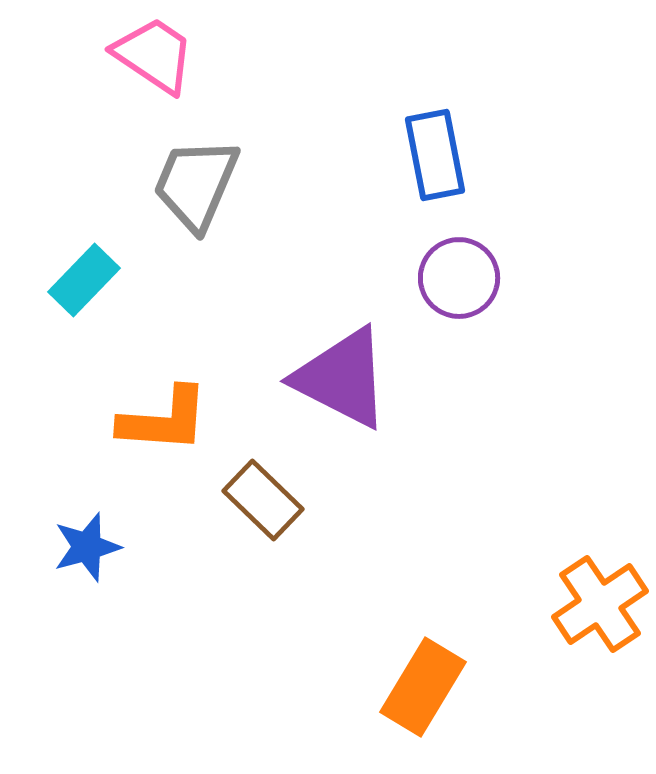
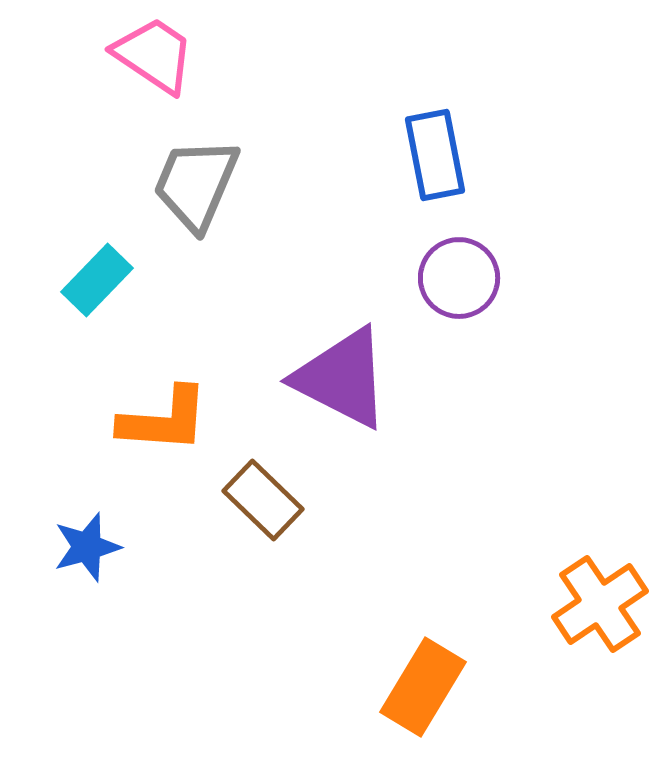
cyan rectangle: moved 13 px right
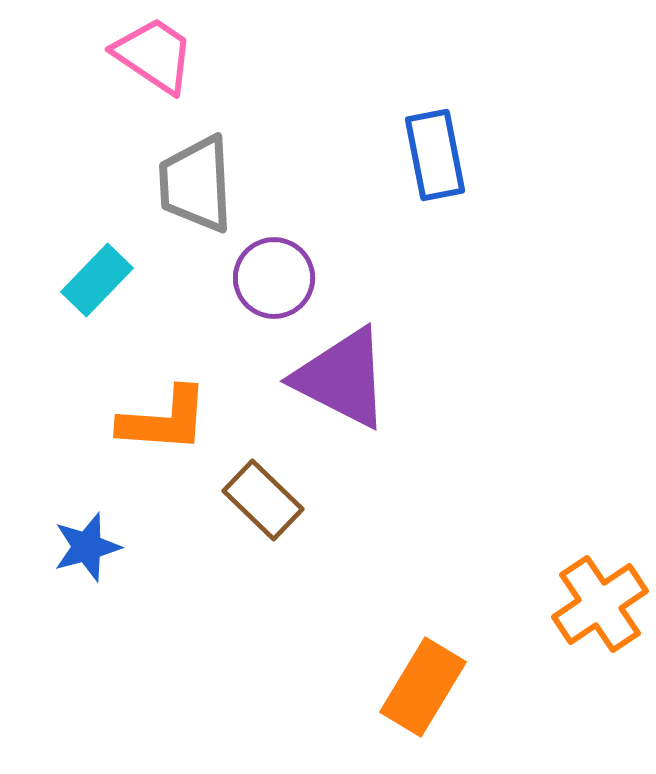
gray trapezoid: rotated 26 degrees counterclockwise
purple circle: moved 185 px left
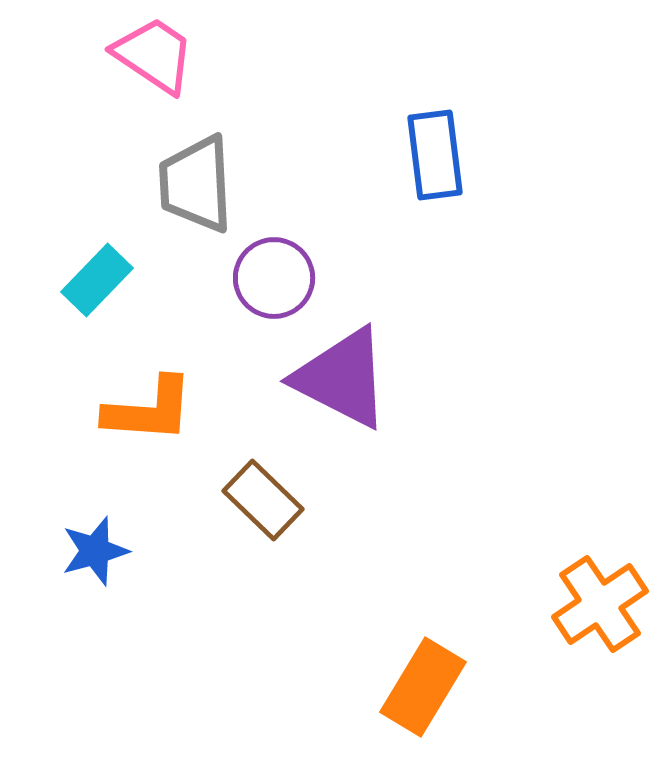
blue rectangle: rotated 4 degrees clockwise
orange L-shape: moved 15 px left, 10 px up
blue star: moved 8 px right, 4 px down
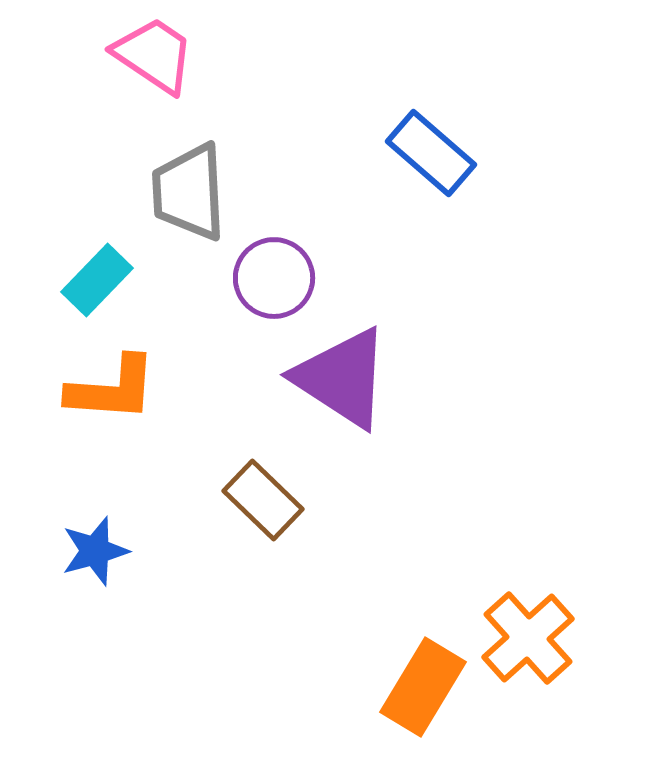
blue rectangle: moved 4 px left, 2 px up; rotated 42 degrees counterclockwise
gray trapezoid: moved 7 px left, 8 px down
purple triangle: rotated 6 degrees clockwise
orange L-shape: moved 37 px left, 21 px up
orange cross: moved 72 px left, 34 px down; rotated 8 degrees counterclockwise
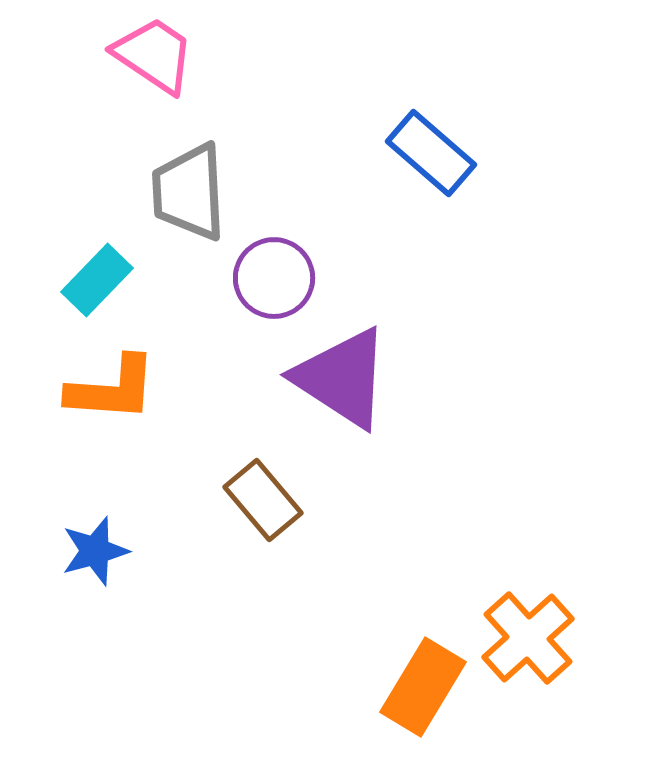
brown rectangle: rotated 6 degrees clockwise
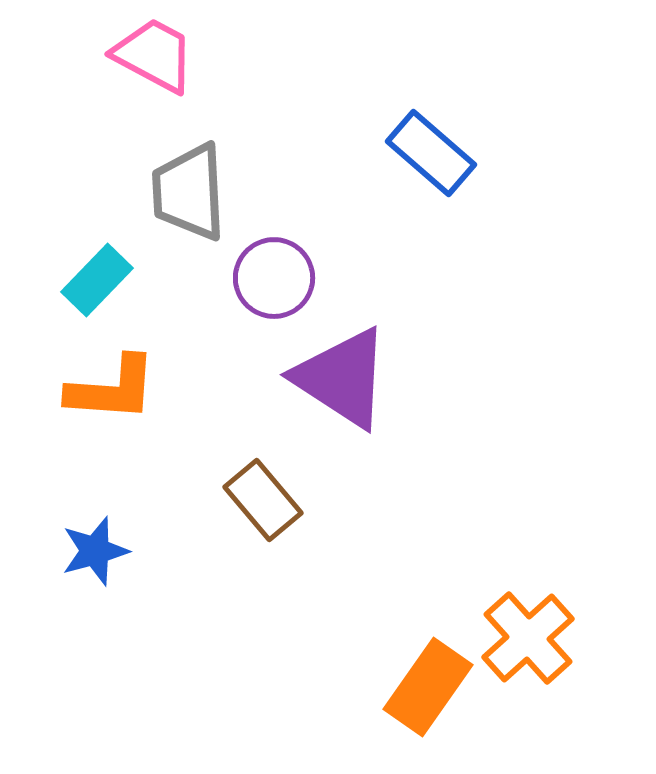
pink trapezoid: rotated 6 degrees counterclockwise
orange rectangle: moved 5 px right; rotated 4 degrees clockwise
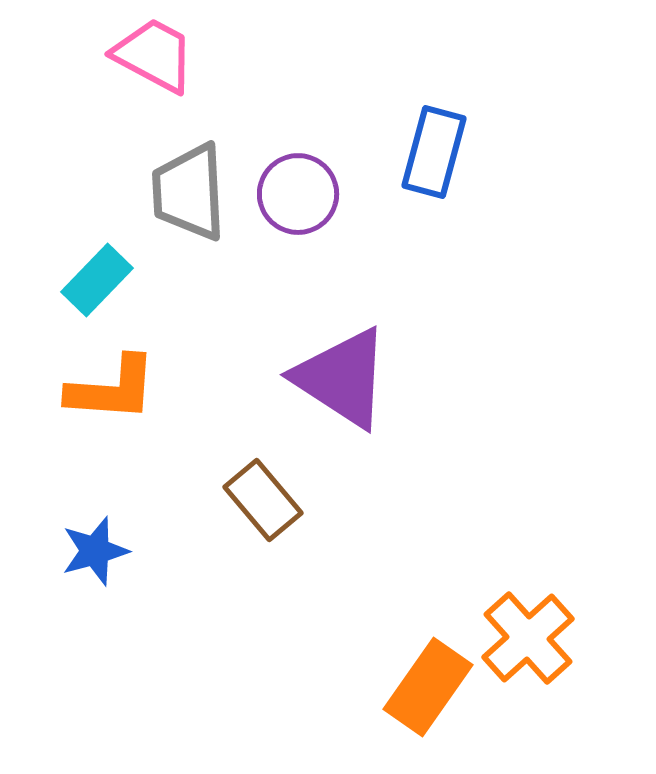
blue rectangle: moved 3 px right, 1 px up; rotated 64 degrees clockwise
purple circle: moved 24 px right, 84 px up
